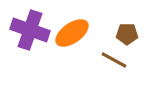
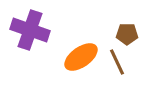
orange ellipse: moved 9 px right, 24 px down
brown line: moved 3 px right, 2 px down; rotated 36 degrees clockwise
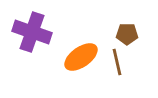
purple cross: moved 2 px right, 2 px down
brown line: rotated 12 degrees clockwise
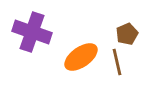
brown pentagon: rotated 25 degrees counterclockwise
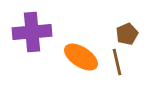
purple cross: rotated 24 degrees counterclockwise
orange ellipse: rotated 68 degrees clockwise
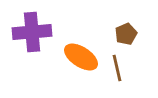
brown pentagon: moved 1 px left
brown line: moved 6 px down
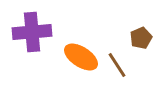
brown pentagon: moved 15 px right, 4 px down
brown line: moved 3 px up; rotated 20 degrees counterclockwise
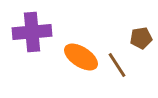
brown pentagon: rotated 15 degrees clockwise
